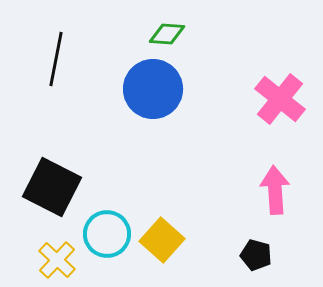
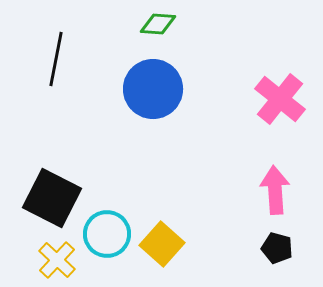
green diamond: moved 9 px left, 10 px up
black square: moved 11 px down
yellow square: moved 4 px down
black pentagon: moved 21 px right, 7 px up
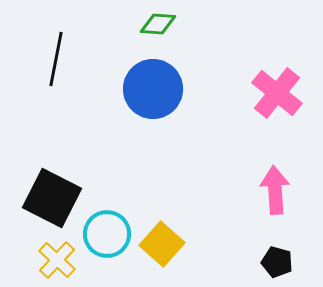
pink cross: moved 3 px left, 6 px up
black pentagon: moved 14 px down
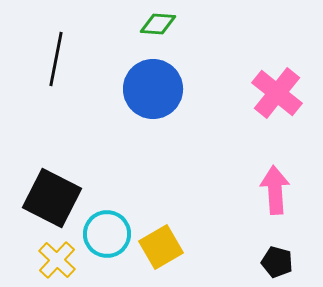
yellow square: moved 1 px left, 3 px down; rotated 18 degrees clockwise
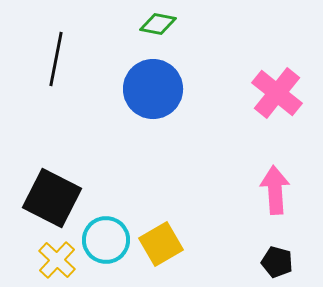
green diamond: rotated 6 degrees clockwise
cyan circle: moved 1 px left, 6 px down
yellow square: moved 3 px up
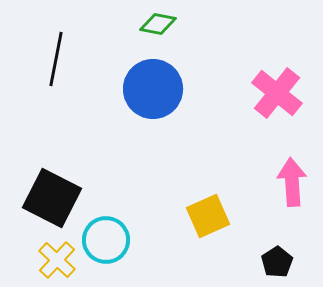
pink arrow: moved 17 px right, 8 px up
yellow square: moved 47 px right, 28 px up; rotated 6 degrees clockwise
black pentagon: rotated 24 degrees clockwise
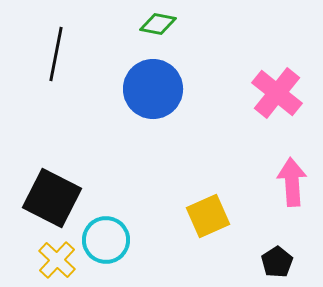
black line: moved 5 px up
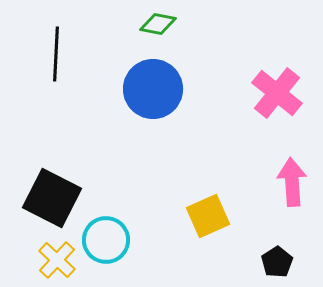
black line: rotated 8 degrees counterclockwise
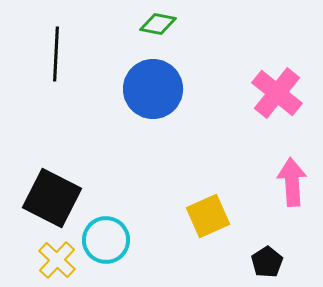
black pentagon: moved 10 px left
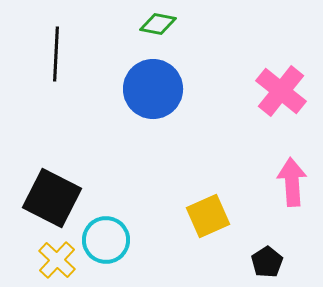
pink cross: moved 4 px right, 2 px up
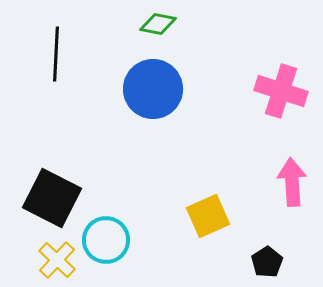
pink cross: rotated 21 degrees counterclockwise
